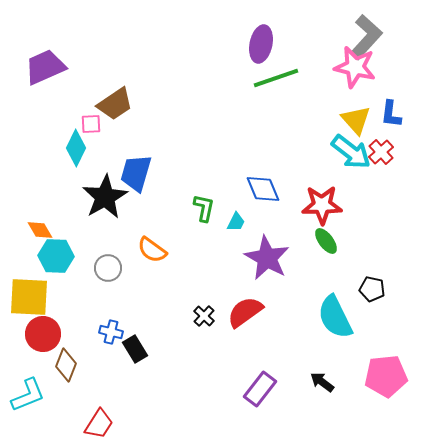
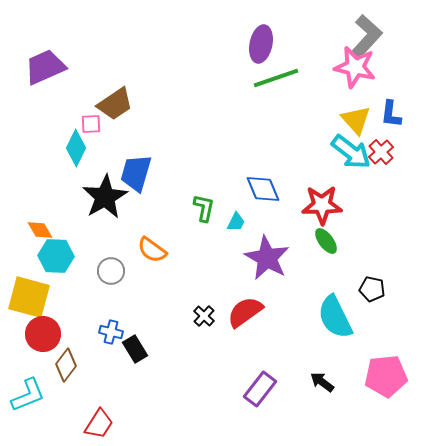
gray circle: moved 3 px right, 3 px down
yellow square: rotated 12 degrees clockwise
brown diamond: rotated 16 degrees clockwise
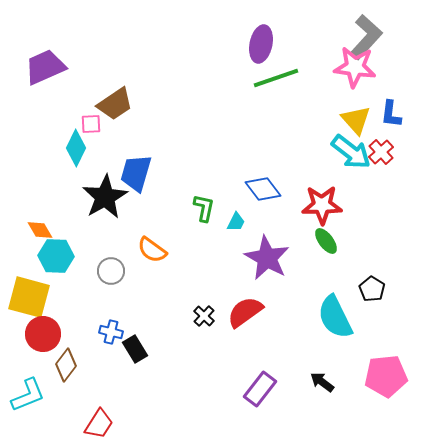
pink star: rotated 6 degrees counterclockwise
blue diamond: rotated 15 degrees counterclockwise
black pentagon: rotated 20 degrees clockwise
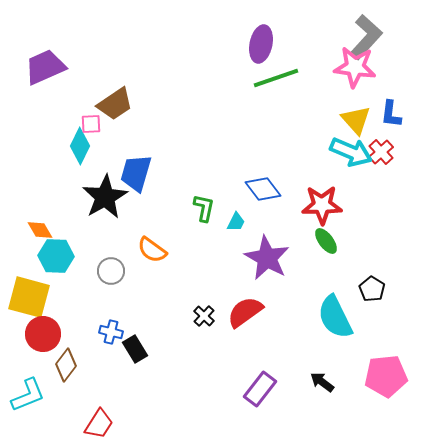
cyan diamond: moved 4 px right, 2 px up
cyan arrow: rotated 15 degrees counterclockwise
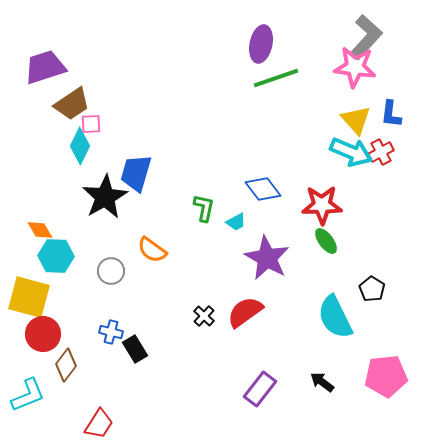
purple trapezoid: rotated 6 degrees clockwise
brown trapezoid: moved 43 px left
red cross: rotated 15 degrees clockwise
cyan trapezoid: rotated 35 degrees clockwise
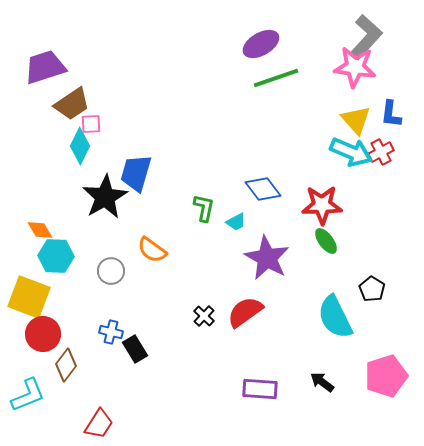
purple ellipse: rotated 48 degrees clockwise
yellow square: rotated 6 degrees clockwise
pink pentagon: rotated 12 degrees counterclockwise
purple rectangle: rotated 56 degrees clockwise
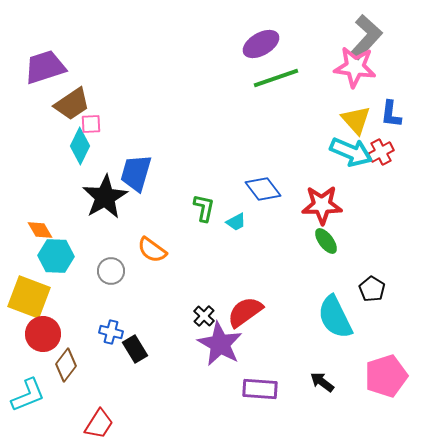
purple star: moved 47 px left, 86 px down
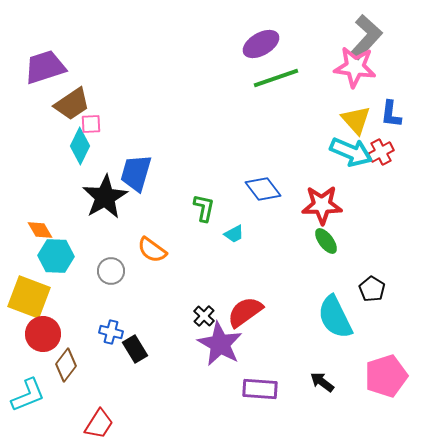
cyan trapezoid: moved 2 px left, 12 px down
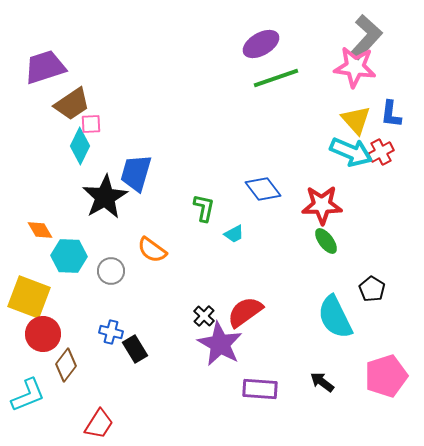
cyan hexagon: moved 13 px right
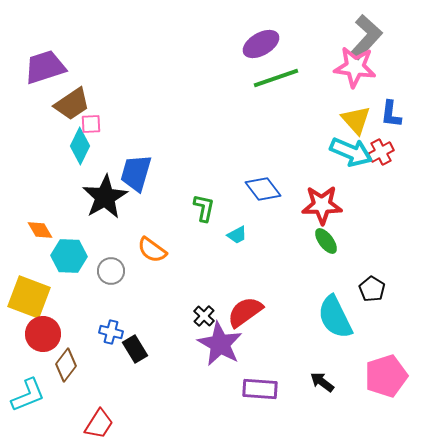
cyan trapezoid: moved 3 px right, 1 px down
